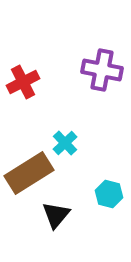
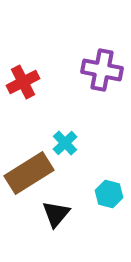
black triangle: moved 1 px up
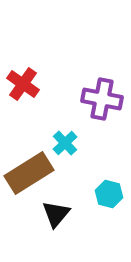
purple cross: moved 29 px down
red cross: moved 2 px down; rotated 28 degrees counterclockwise
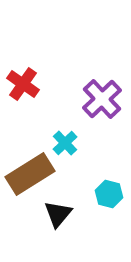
purple cross: rotated 36 degrees clockwise
brown rectangle: moved 1 px right, 1 px down
black triangle: moved 2 px right
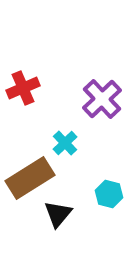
red cross: moved 4 px down; rotated 32 degrees clockwise
brown rectangle: moved 4 px down
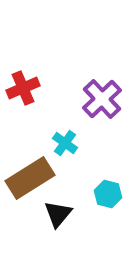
cyan cross: rotated 10 degrees counterclockwise
cyan hexagon: moved 1 px left
